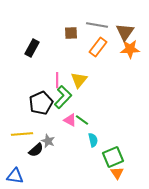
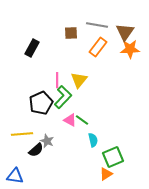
gray star: moved 1 px left
orange triangle: moved 11 px left, 1 px down; rotated 32 degrees clockwise
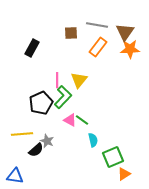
orange triangle: moved 18 px right
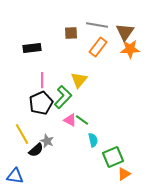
black rectangle: rotated 54 degrees clockwise
pink line: moved 15 px left
yellow line: rotated 65 degrees clockwise
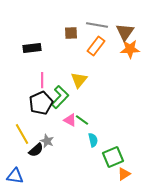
orange rectangle: moved 2 px left, 1 px up
green L-shape: moved 3 px left
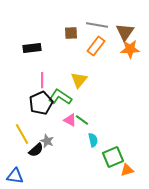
green L-shape: rotated 100 degrees counterclockwise
orange triangle: moved 3 px right, 4 px up; rotated 16 degrees clockwise
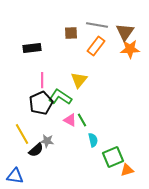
green line: rotated 24 degrees clockwise
gray star: rotated 16 degrees counterclockwise
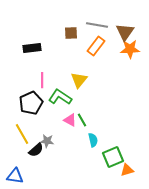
black pentagon: moved 10 px left
